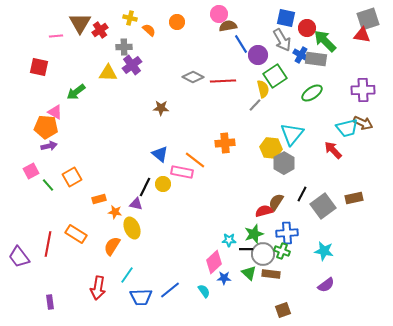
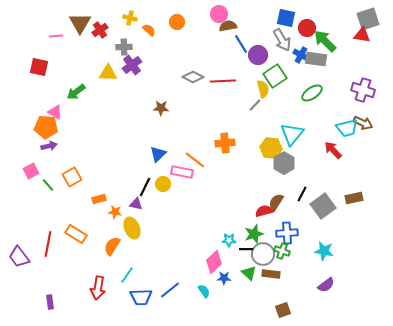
purple cross at (363, 90): rotated 20 degrees clockwise
blue triangle at (160, 154): moved 2 px left; rotated 36 degrees clockwise
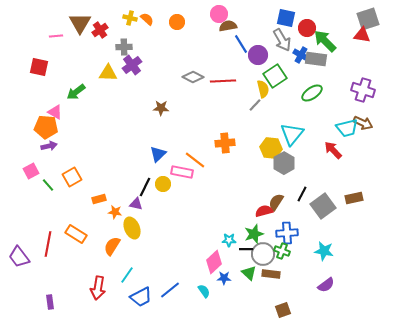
orange semicircle at (149, 30): moved 2 px left, 11 px up
blue trapezoid at (141, 297): rotated 25 degrees counterclockwise
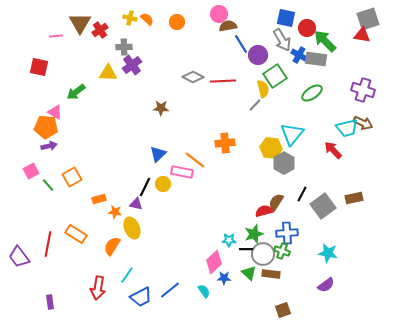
blue cross at (301, 55): moved 2 px left
cyan star at (324, 251): moved 4 px right, 2 px down
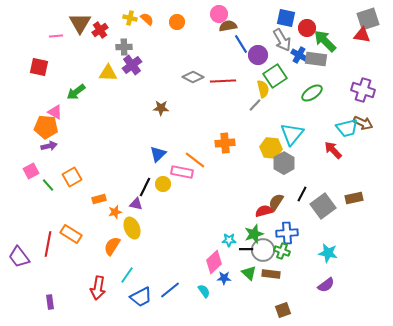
orange star at (115, 212): rotated 24 degrees counterclockwise
orange rectangle at (76, 234): moved 5 px left
gray circle at (263, 254): moved 4 px up
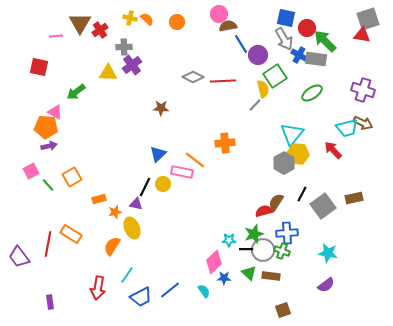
gray arrow at (282, 40): moved 2 px right, 1 px up
yellow hexagon at (271, 148): moved 27 px right, 6 px down
brown rectangle at (271, 274): moved 2 px down
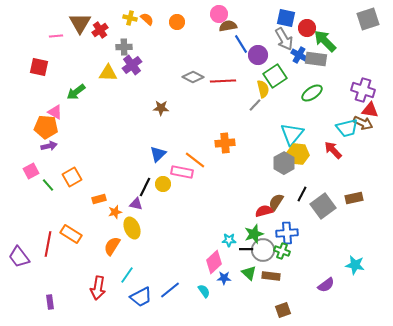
red triangle at (362, 35): moved 8 px right, 75 px down
cyan star at (328, 253): moved 27 px right, 12 px down
